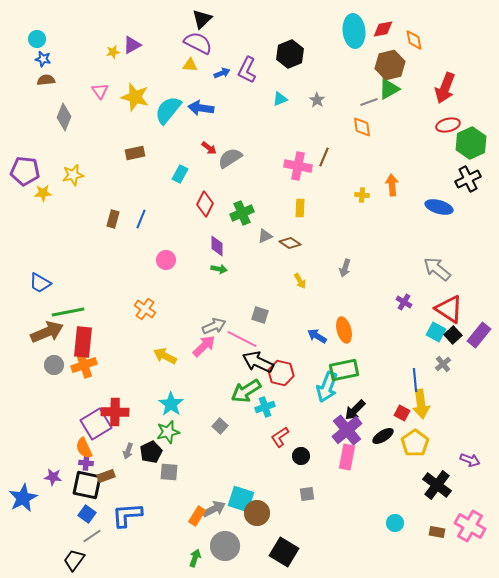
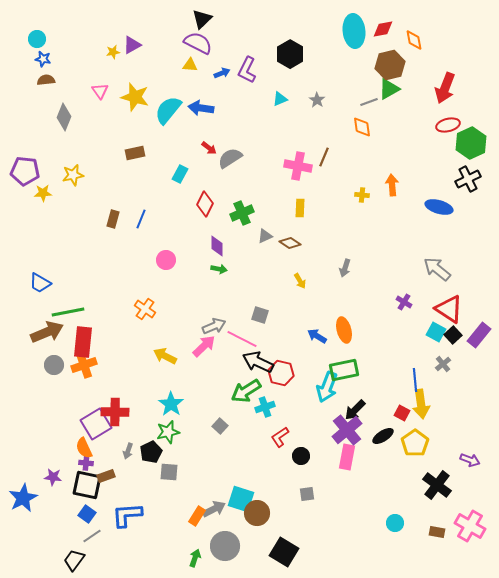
black hexagon at (290, 54): rotated 8 degrees counterclockwise
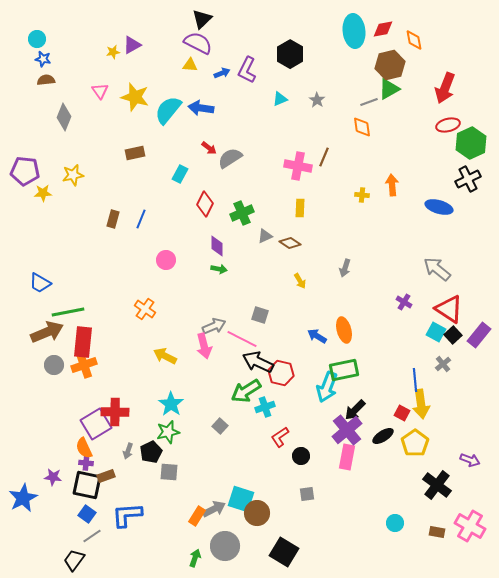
pink arrow at (204, 346): rotated 120 degrees clockwise
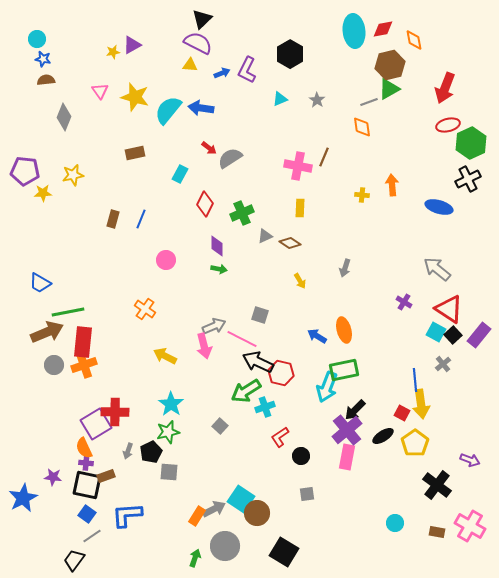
cyan square at (241, 499): rotated 16 degrees clockwise
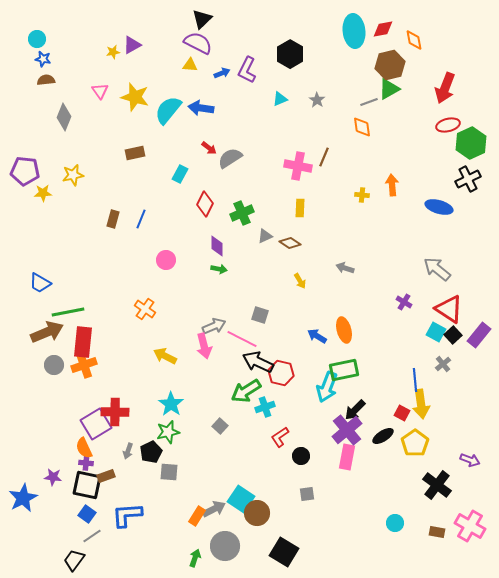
gray arrow at (345, 268): rotated 90 degrees clockwise
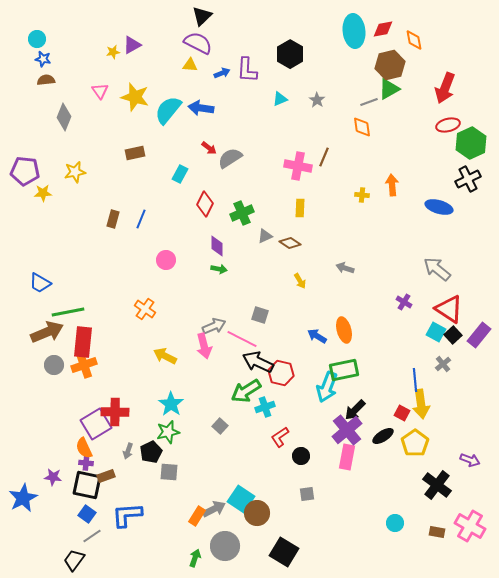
black triangle at (202, 19): moved 3 px up
purple L-shape at (247, 70): rotated 24 degrees counterclockwise
yellow star at (73, 175): moved 2 px right, 3 px up
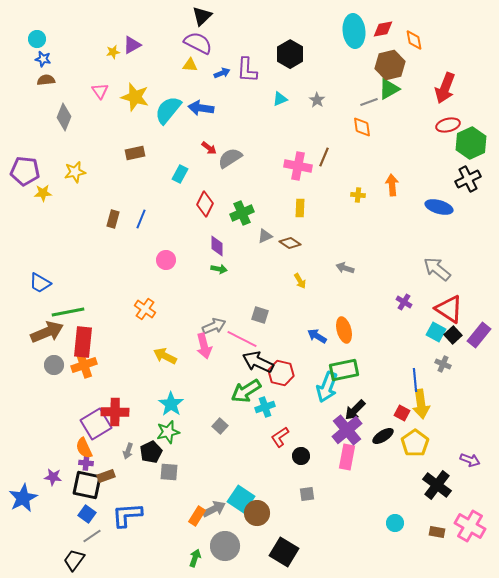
yellow cross at (362, 195): moved 4 px left
gray cross at (443, 364): rotated 28 degrees counterclockwise
